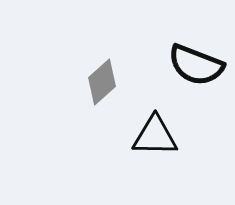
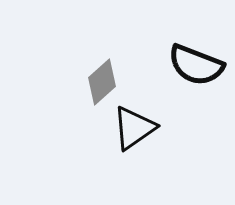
black triangle: moved 21 px left, 8 px up; rotated 36 degrees counterclockwise
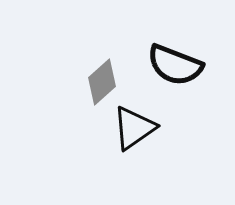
black semicircle: moved 21 px left
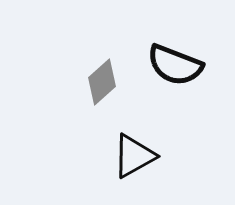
black triangle: moved 28 px down; rotated 6 degrees clockwise
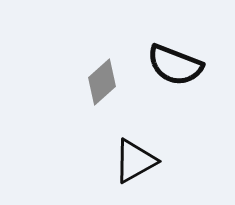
black triangle: moved 1 px right, 5 px down
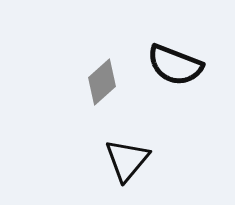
black triangle: moved 8 px left, 1 px up; rotated 21 degrees counterclockwise
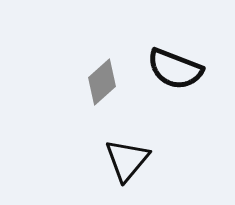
black semicircle: moved 4 px down
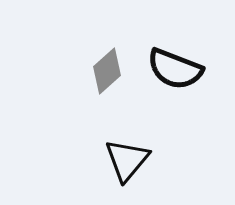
gray diamond: moved 5 px right, 11 px up
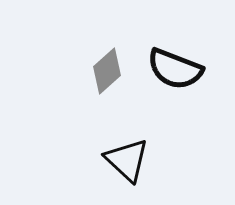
black triangle: rotated 27 degrees counterclockwise
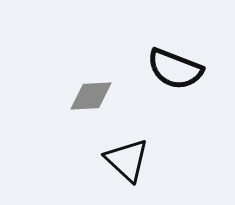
gray diamond: moved 16 px left, 25 px down; rotated 39 degrees clockwise
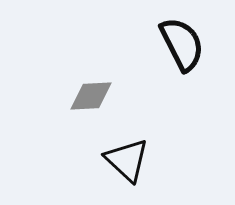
black semicircle: moved 7 px right, 25 px up; rotated 138 degrees counterclockwise
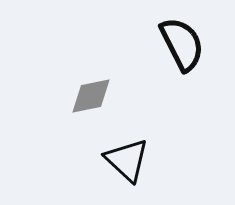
gray diamond: rotated 9 degrees counterclockwise
